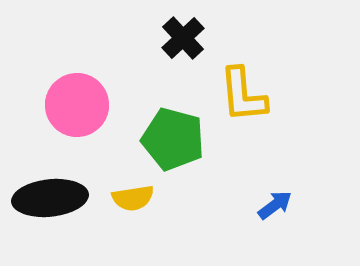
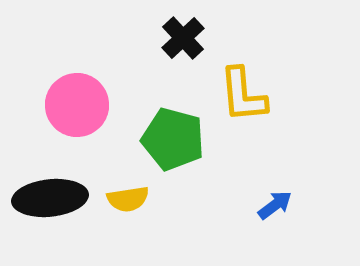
yellow semicircle: moved 5 px left, 1 px down
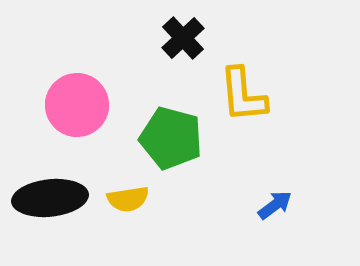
green pentagon: moved 2 px left, 1 px up
